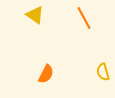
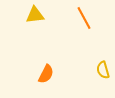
yellow triangle: rotated 42 degrees counterclockwise
yellow semicircle: moved 2 px up
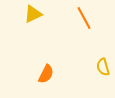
yellow triangle: moved 2 px left, 1 px up; rotated 18 degrees counterclockwise
yellow semicircle: moved 3 px up
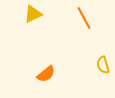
yellow semicircle: moved 2 px up
orange semicircle: rotated 24 degrees clockwise
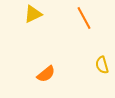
yellow semicircle: moved 1 px left
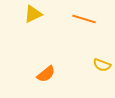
orange line: moved 1 px down; rotated 45 degrees counterclockwise
yellow semicircle: rotated 54 degrees counterclockwise
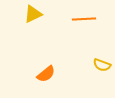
orange line: rotated 20 degrees counterclockwise
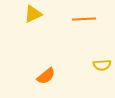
yellow semicircle: rotated 24 degrees counterclockwise
orange semicircle: moved 2 px down
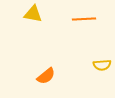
yellow triangle: rotated 36 degrees clockwise
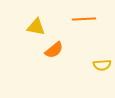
yellow triangle: moved 3 px right, 13 px down
orange semicircle: moved 8 px right, 26 px up
